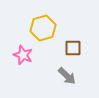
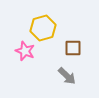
pink star: moved 2 px right, 4 px up
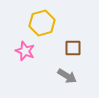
yellow hexagon: moved 1 px left, 5 px up
gray arrow: rotated 12 degrees counterclockwise
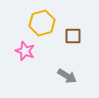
brown square: moved 12 px up
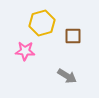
pink star: rotated 18 degrees counterclockwise
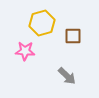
gray arrow: rotated 12 degrees clockwise
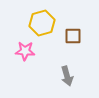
gray arrow: rotated 30 degrees clockwise
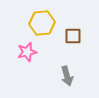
yellow hexagon: rotated 10 degrees clockwise
pink star: moved 2 px right, 1 px down; rotated 18 degrees counterclockwise
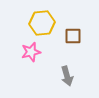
pink star: moved 4 px right
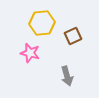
brown square: rotated 24 degrees counterclockwise
pink star: moved 1 px left, 1 px down; rotated 30 degrees clockwise
